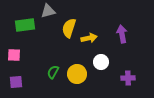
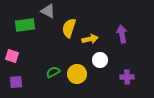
gray triangle: rotated 42 degrees clockwise
yellow arrow: moved 1 px right, 1 px down
pink square: moved 2 px left, 1 px down; rotated 16 degrees clockwise
white circle: moved 1 px left, 2 px up
green semicircle: rotated 32 degrees clockwise
purple cross: moved 1 px left, 1 px up
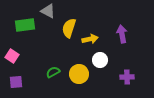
pink square: rotated 16 degrees clockwise
yellow circle: moved 2 px right
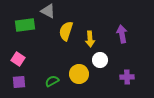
yellow semicircle: moved 3 px left, 3 px down
yellow arrow: rotated 98 degrees clockwise
pink square: moved 6 px right, 3 px down
green semicircle: moved 1 px left, 9 px down
purple square: moved 3 px right
